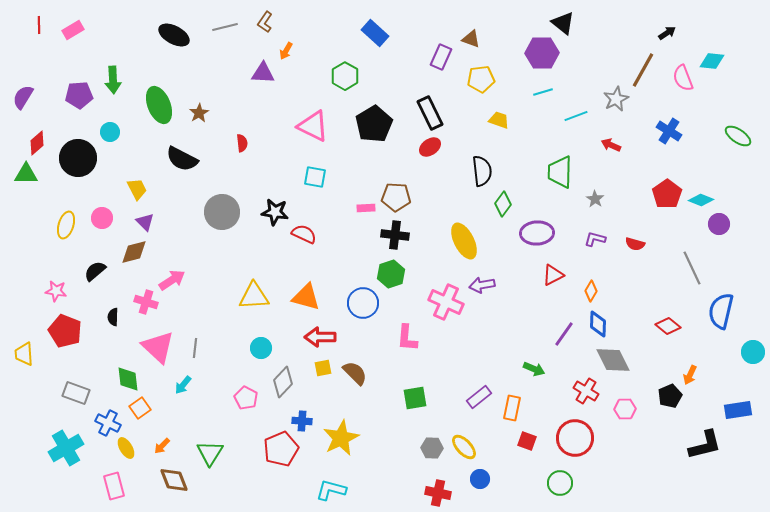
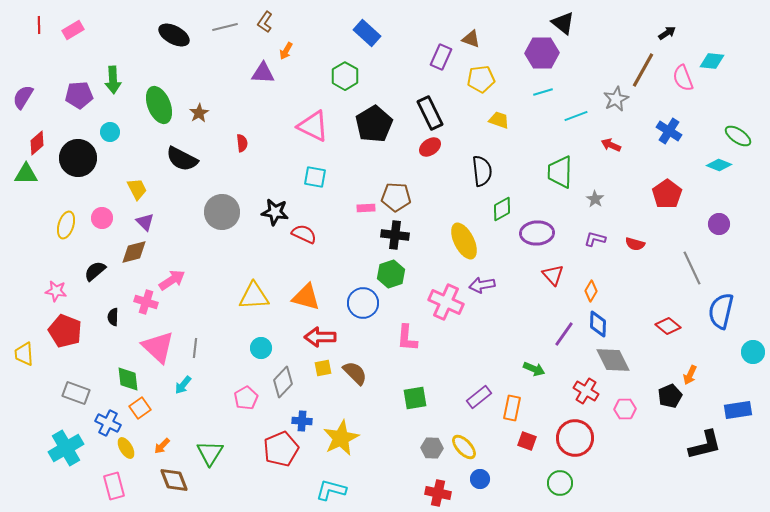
blue rectangle at (375, 33): moved 8 px left
cyan diamond at (701, 200): moved 18 px right, 35 px up
green diamond at (503, 204): moved 1 px left, 5 px down; rotated 25 degrees clockwise
red triangle at (553, 275): rotated 45 degrees counterclockwise
pink pentagon at (246, 398): rotated 15 degrees clockwise
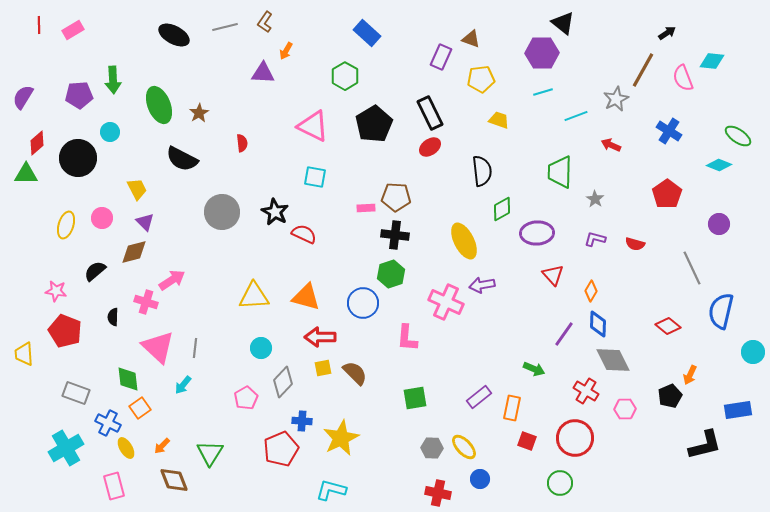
black star at (275, 212): rotated 20 degrees clockwise
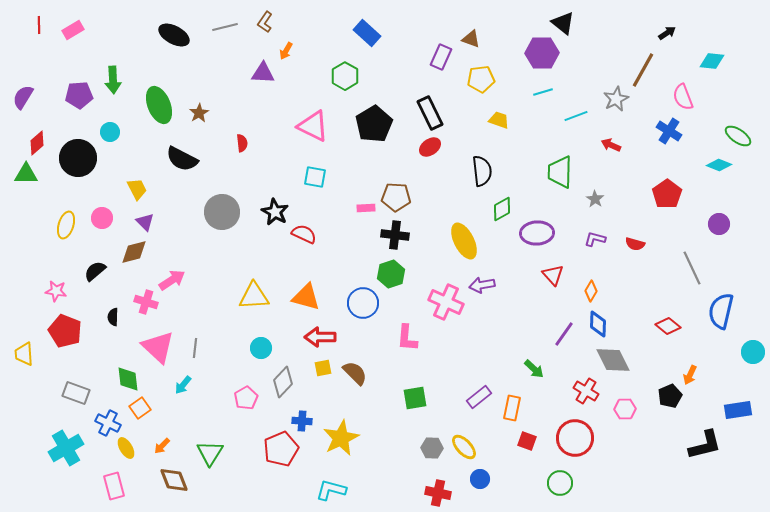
pink semicircle at (683, 78): moved 19 px down
green arrow at (534, 369): rotated 20 degrees clockwise
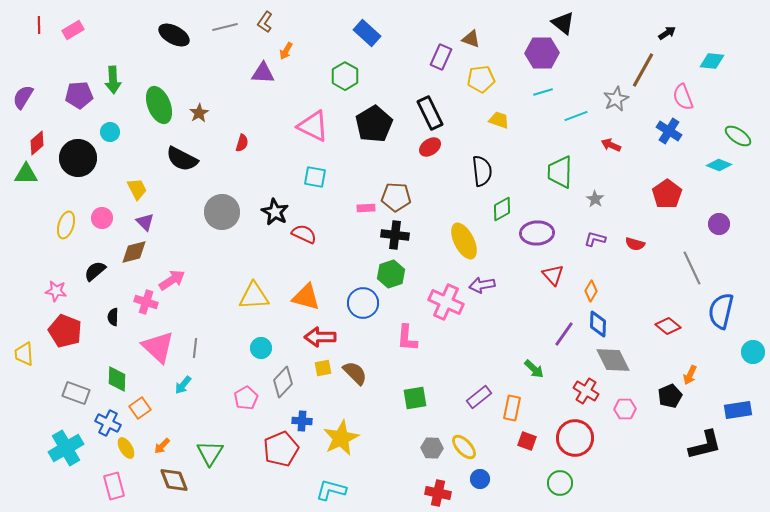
red semicircle at (242, 143): rotated 24 degrees clockwise
green diamond at (128, 379): moved 11 px left; rotated 8 degrees clockwise
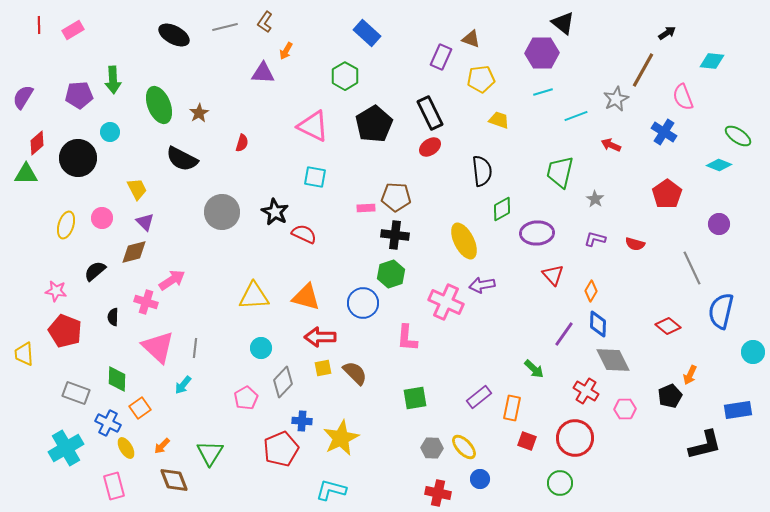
blue cross at (669, 131): moved 5 px left, 1 px down
green trapezoid at (560, 172): rotated 12 degrees clockwise
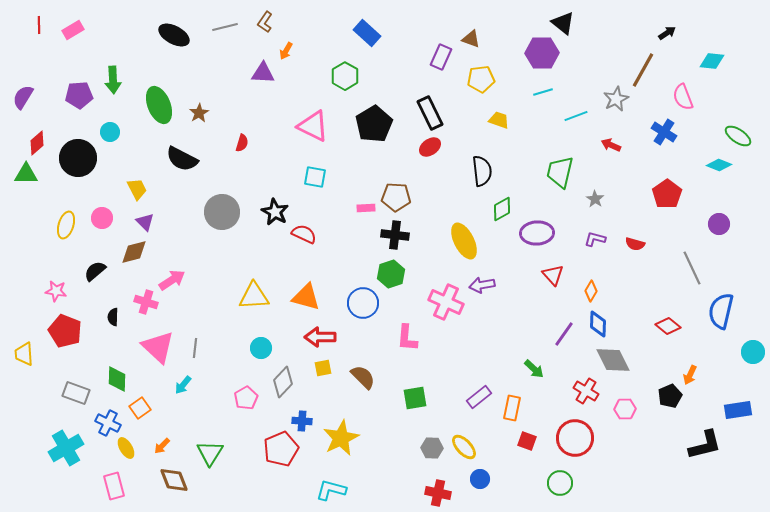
brown semicircle at (355, 373): moved 8 px right, 4 px down
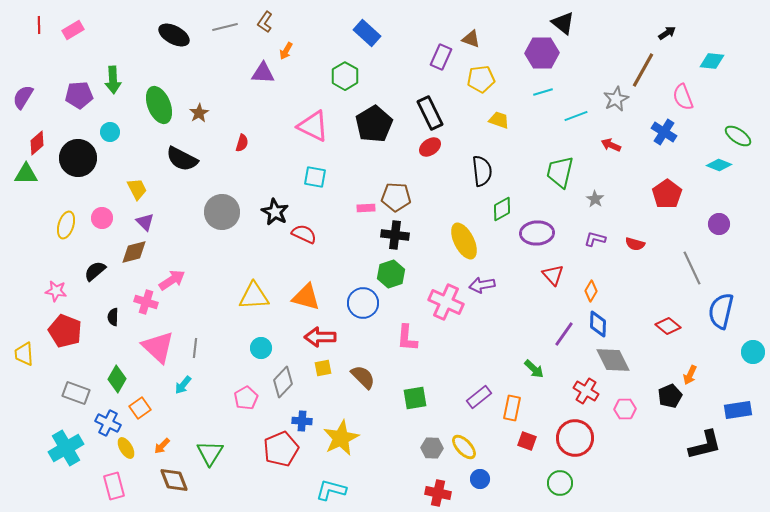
green diamond at (117, 379): rotated 28 degrees clockwise
